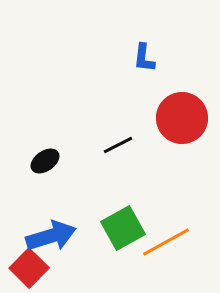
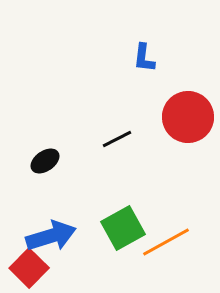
red circle: moved 6 px right, 1 px up
black line: moved 1 px left, 6 px up
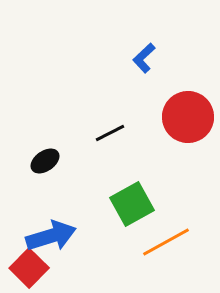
blue L-shape: rotated 40 degrees clockwise
black line: moved 7 px left, 6 px up
green square: moved 9 px right, 24 px up
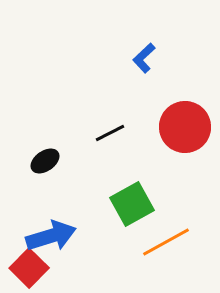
red circle: moved 3 px left, 10 px down
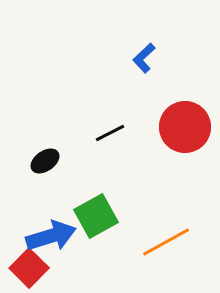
green square: moved 36 px left, 12 px down
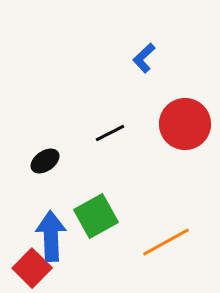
red circle: moved 3 px up
blue arrow: rotated 75 degrees counterclockwise
red square: moved 3 px right
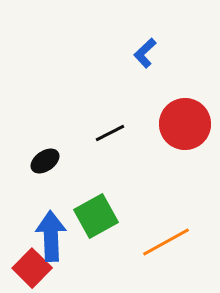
blue L-shape: moved 1 px right, 5 px up
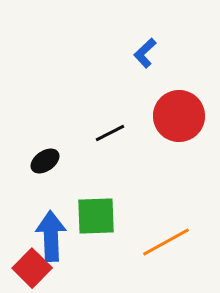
red circle: moved 6 px left, 8 px up
green square: rotated 27 degrees clockwise
